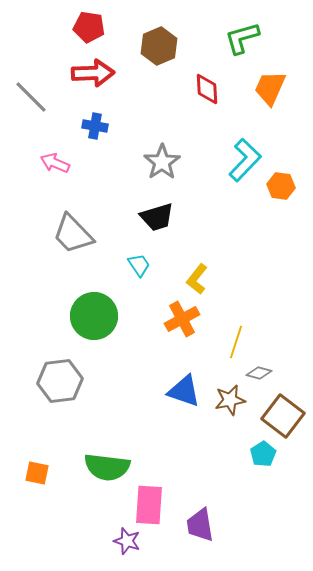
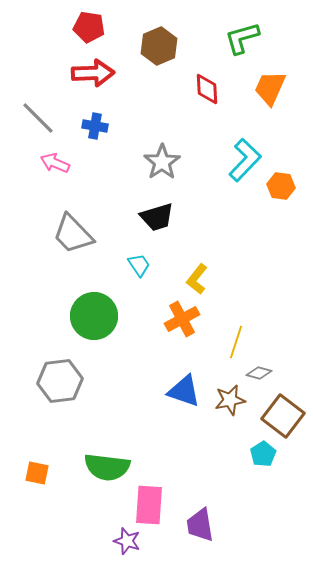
gray line: moved 7 px right, 21 px down
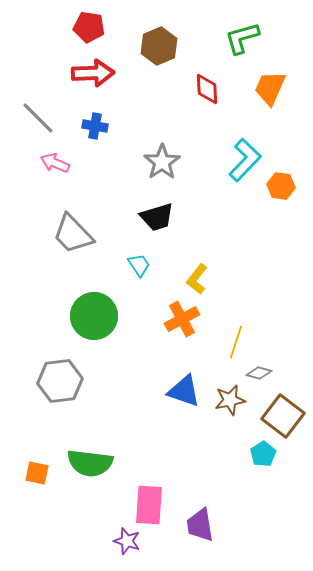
green semicircle: moved 17 px left, 4 px up
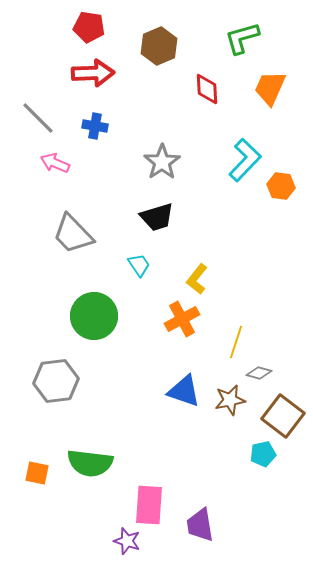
gray hexagon: moved 4 px left
cyan pentagon: rotated 20 degrees clockwise
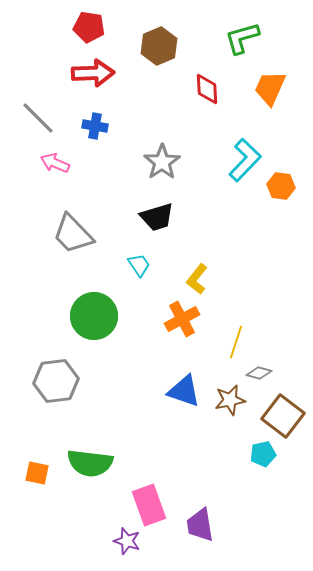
pink rectangle: rotated 24 degrees counterclockwise
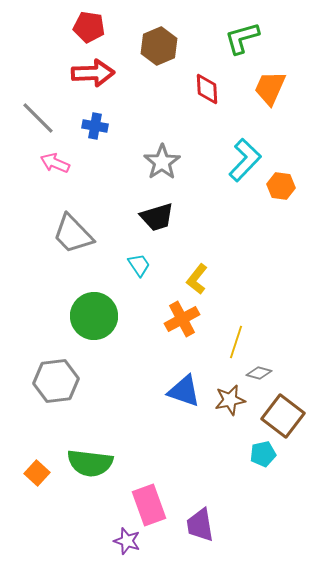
orange square: rotated 30 degrees clockwise
